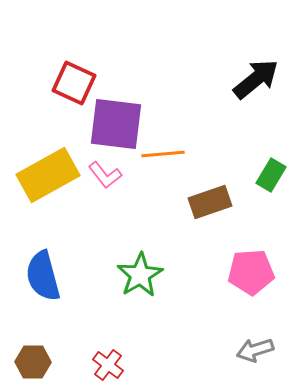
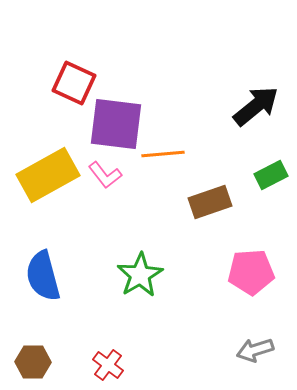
black arrow: moved 27 px down
green rectangle: rotated 32 degrees clockwise
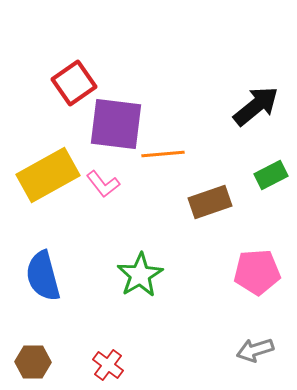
red square: rotated 30 degrees clockwise
pink L-shape: moved 2 px left, 9 px down
pink pentagon: moved 6 px right
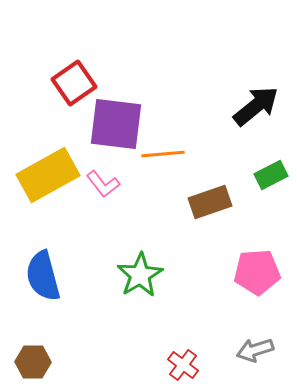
red cross: moved 75 px right
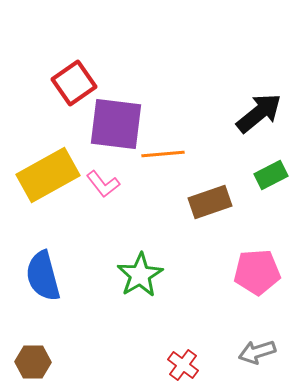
black arrow: moved 3 px right, 7 px down
gray arrow: moved 2 px right, 2 px down
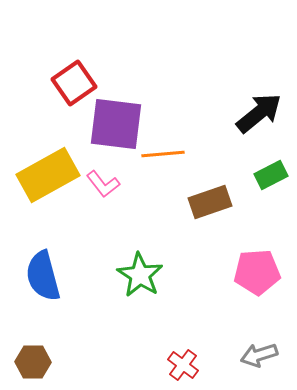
green star: rotated 9 degrees counterclockwise
gray arrow: moved 2 px right, 3 px down
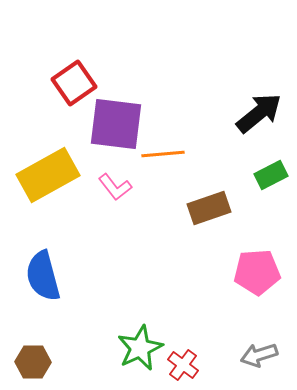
pink L-shape: moved 12 px right, 3 px down
brown rectangle: moved 1 px left, 6 px down
green star: moved 73 px down; rotated 15 degrees clockwise
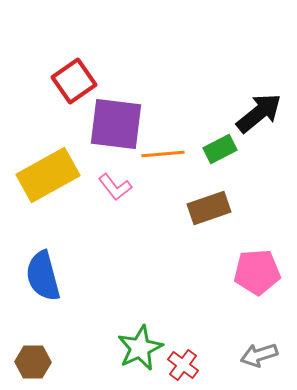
red square: moved 2 px up
green rectangle: moved 51 px left, 26 px up
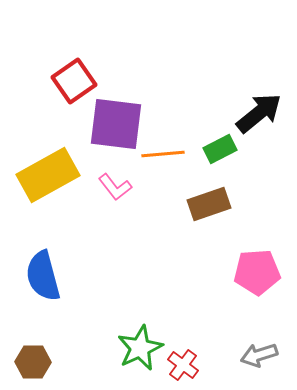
brown rectangle: moved 4 px up
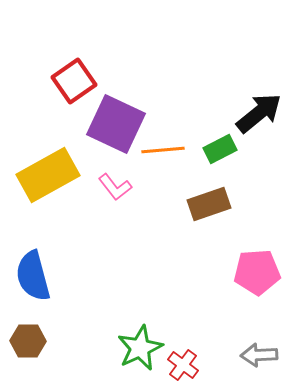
purple square: rotated 18 degrees clockwise
orange line: moved 4 px up
blue semicircle: moved 10 px left
gray arrow: rotated 15 degrees clockwise
brown hexagon: moved 5 px left, 21 px up
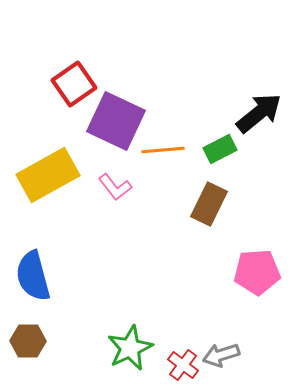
red square: moved 3 px down
purple square: moved 3 px up
brown rectangle: rotated 45 degrees counterclockwise
green star: moved 10 px left
gray arrow: moved 38 px left; rotated 15 degrees counterclockwise
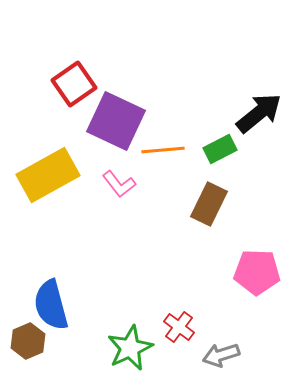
pink L-shape: moved 4 px right, 3 px up
pink pentagon: rotated 6 degrees clockwise
blue semicircle: moved 18 px right, 29 px down
brown hexagon: rotated 24 degrees counterclockwise
red cross: moved 4 px left, 38 px up
